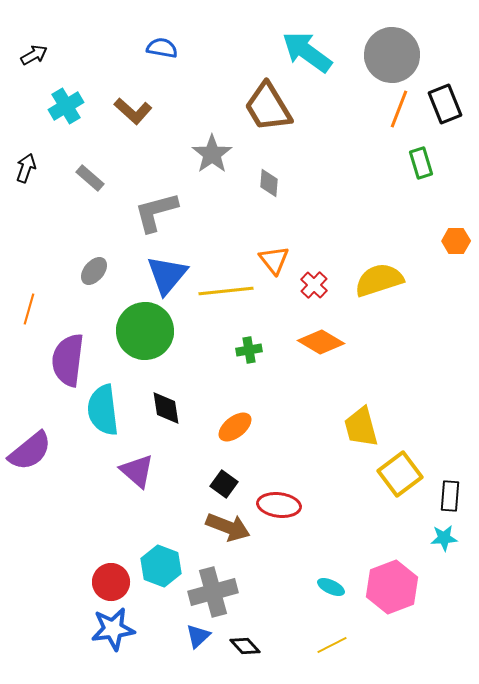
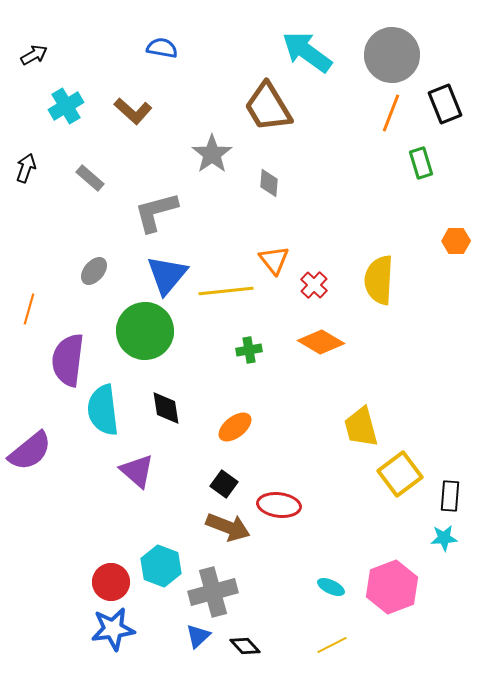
orange line at (399, 109): moved 8 px left, 4 px down
yellow semicircle at (379, 280): rotated 69 degrees counterclockwise
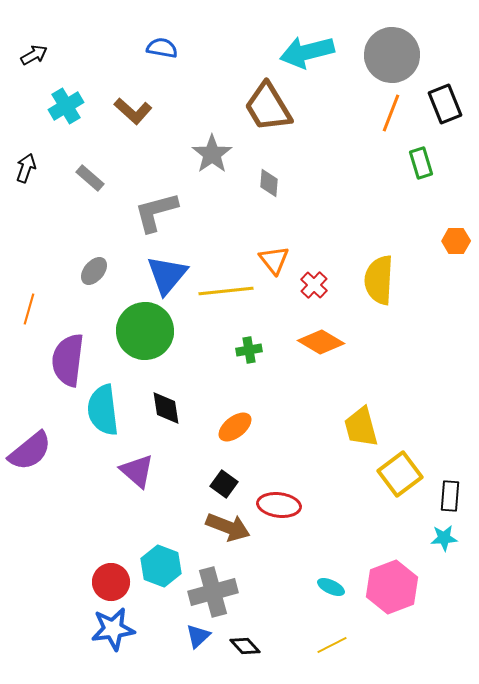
cyan arrow at (307, 52): rotated 50 degrees counterclockwise
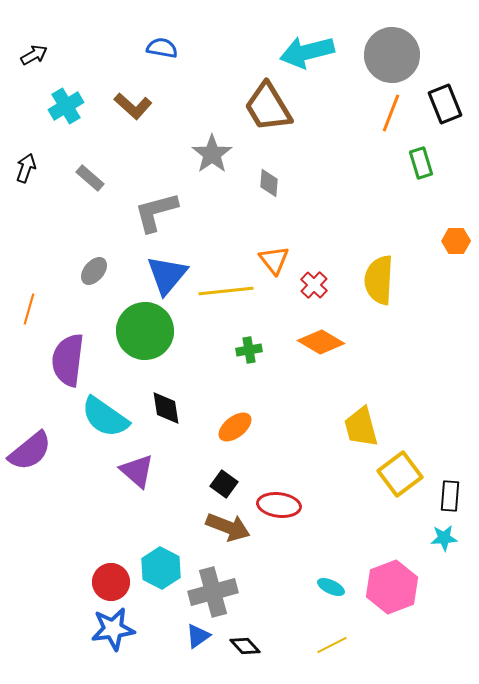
brown L-shape at (133, 111): moved 5 px up
cyan semicircle at (103, 410): moved 2 px right, 7 px down; rotated 48 degrees counterclockwise
cyan hexagon at (161, 566): moved 2 px down; rotated 6 degrees clockwise
blue triangle at (198, 636): rotated 8 degrees clockwise
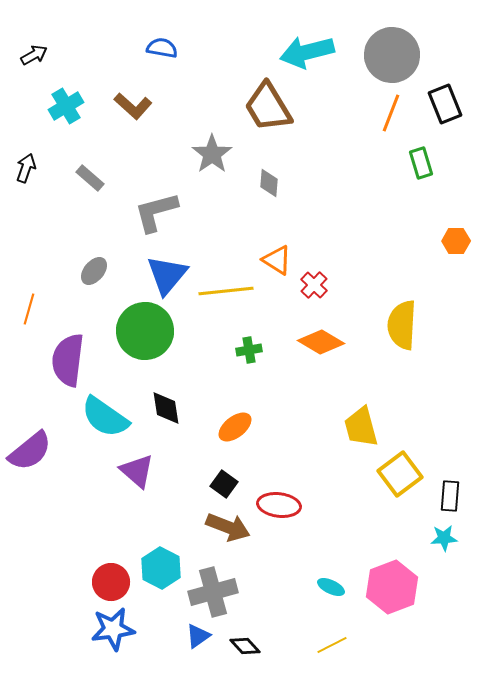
orange triangle at (274, 260): moved 3 px right; rotated 20 degrees counterclockwise
yellow semicircle at (379, 280): moved 23 px right, 45 px down
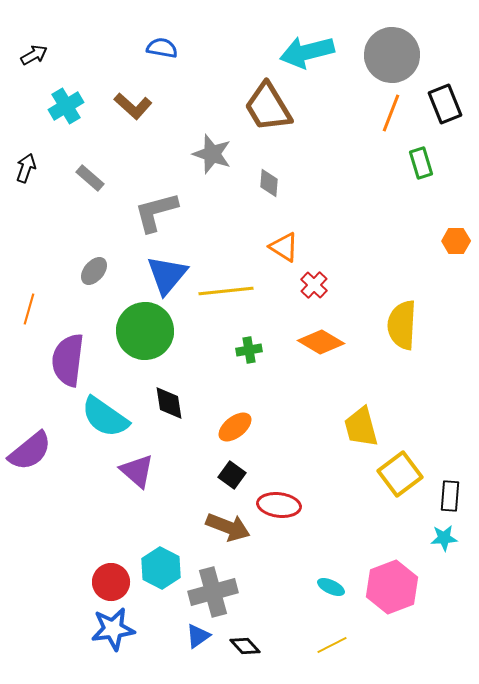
gray star at (212, 154): rotated 18 degrees counterclockwise
orange triangle at (277, 260): moved 7 px right, 13 px up
black diamond at (166, 408): moved 3 px right, 5 px up
black square at (224, 484): moved 8 px right, 9 px up
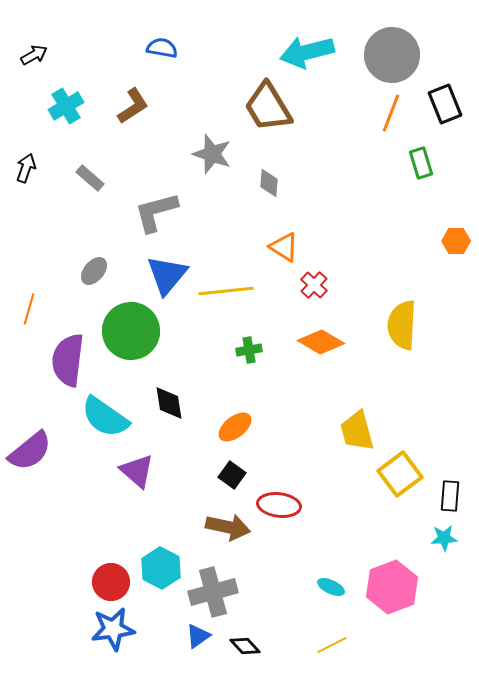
brown L-shape at (133, 106): rotated 75 degrees counterclockwise
green circle at (145, 331): moved 14 px left
yellow trapezoid at (361, 427): moved 4 px left, 4 px down
brown arrow at (228, 527): rotated 9 degrees counterclockwise
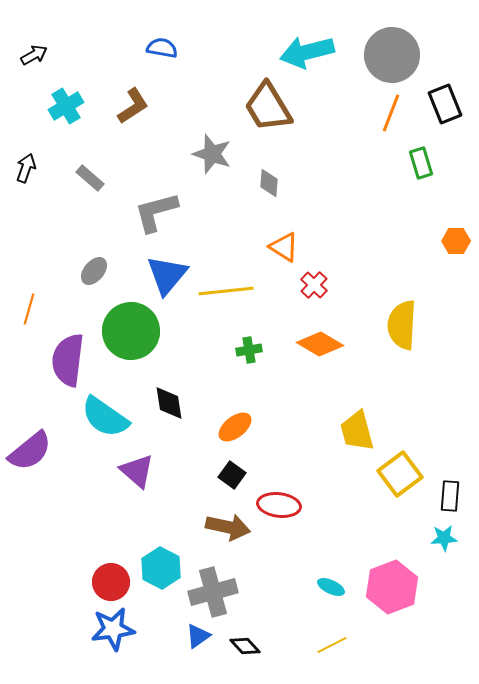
orange diamond at (321, 342): moved 1 px left, 2 px down
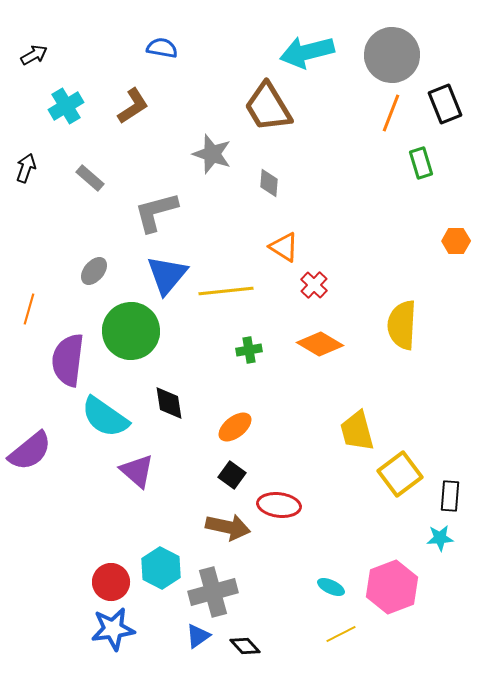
cyan star at (444, 538): moved 4 px left
yellow line at (332, 645): moved 9 px right, 11 px up
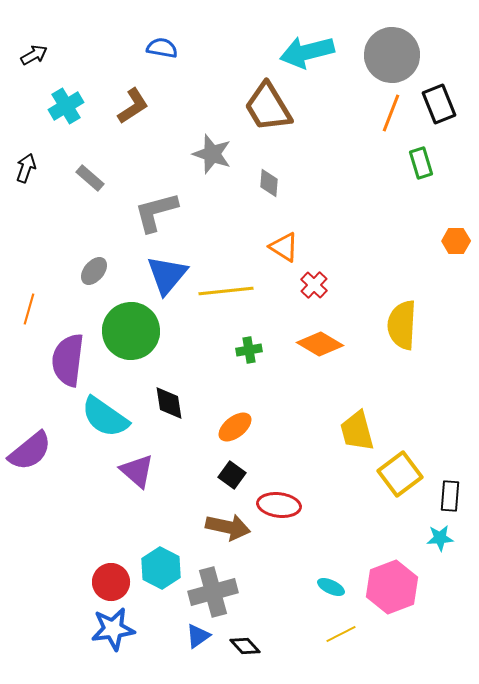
black rectangle at (445, 104): moved 6 px left
